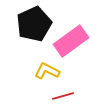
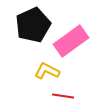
black pentagon: moved 1 px left, 1 px down
red line: rotated 25 degrees clockwise
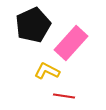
pink rectangle: moved 2 px down; rotated 12 degrees counterclockwise
red line: moved 1 px right
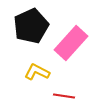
black pentagon: moved 2 px left, 1 px down
yellow L-shape: moved 10 px left, 1 px down
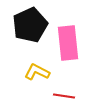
black pentagon: moved 1 px left, 1 px up
pink rectangle: moved 3 px left; rotated 48 degrees counterclockwise
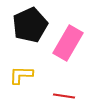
pink rectangle: rotated 36 degrees clockwise
yellow L-shape: moved 16 px left, 3 px down; rotated 25 degrees counterclockwise
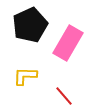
yellow L-shape: moved 4 px right, 1 px down
red line: rotated 40 degrees clockwise
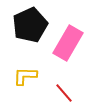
red line: moved 3 px up
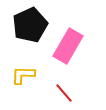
pink rectangle: moved 3 px down
yellow L-shape: moved 2 px left, 1 px up
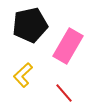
black pentagon: rotated 12 degrees clockwise
yellow L-shape: rotated 45 degrees counterclockwise
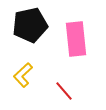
pink rectangle: moved 8 px right, 7 px up; rotated 36 degrees counterclockwise
red line: moved 2 px up
